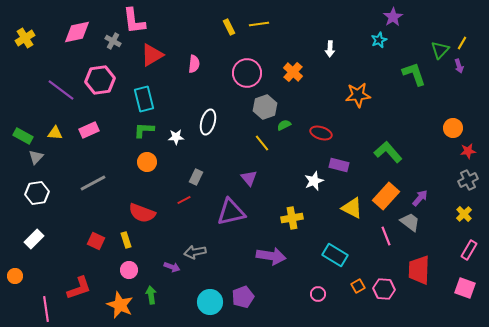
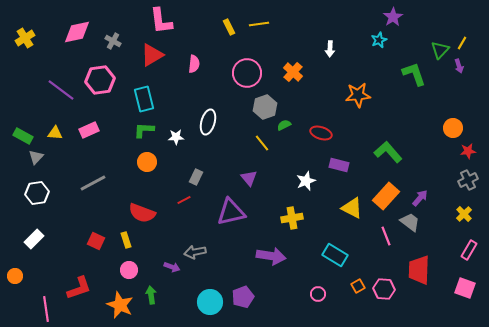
pink L-shape at (134, 21): moved 27 px right
white star at (314, 181): moved 8 px left
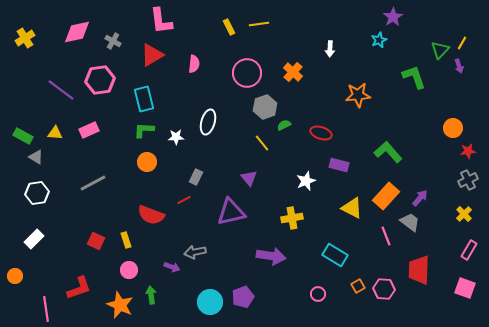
green L-shape at (414, 74): moved 3 px down
gray triangle at (36, 157): rotated 42 degrees counterclockwise
red semicircle at (142, 213): moved 9 px right, 2 px down
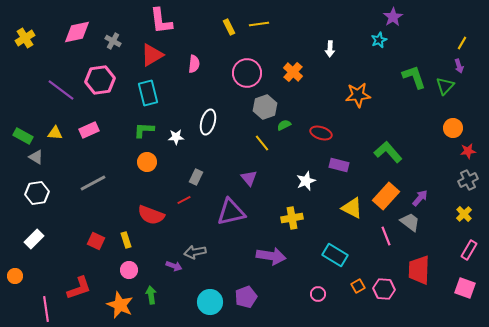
green triangle at (440, 50): moved 5 px right, 36 px down
cyan rectangle at (144, 99): moved 4 px right, 6 px up
purple arrow at (172, 267): moved 2 px right, 1 px up
purple pentagon at (243, 297): moved 3 px right
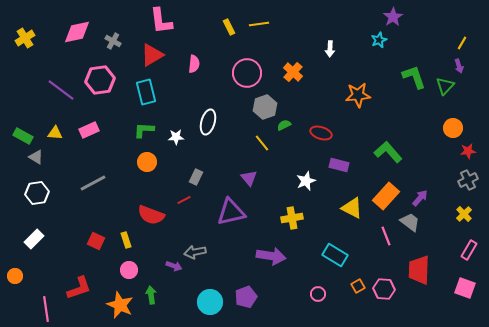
cyan rectangle at (148, 93): moved 2 px left, 1 px up
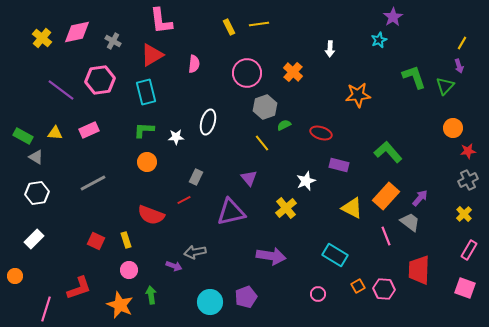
yellow cross at (25, 38): moved 17 px right; rotated 18 degrees counterclockwise
yellow cross at (292, 218): moved 6 px left, 10 px up; rotated 30 degrees counterclockwise
pink line at (46, 309): rotated 25 degrees clockwise
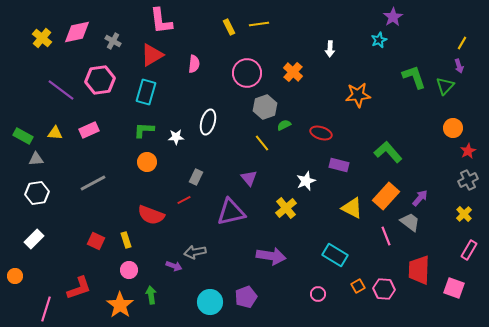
cyan rectangle at (146, 92): rotated 30 degrees clockwise
red star at (468, 151): rotated 21 degrees counterclockwise
gray triangle at (36, 157): moved 2 px down; rotated 35 degrees counterclockwise
pink square at (465, 288): moved 11 px left
orange star at (120, 305): rotated 12 degrees clockwise
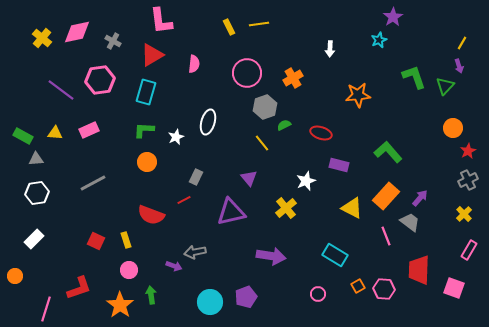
orange cross at (293, 72): moved 6 px down; rotated 18 degrees clockwise
white star at (176, 137): rotated 21 degrees counterclockwise
